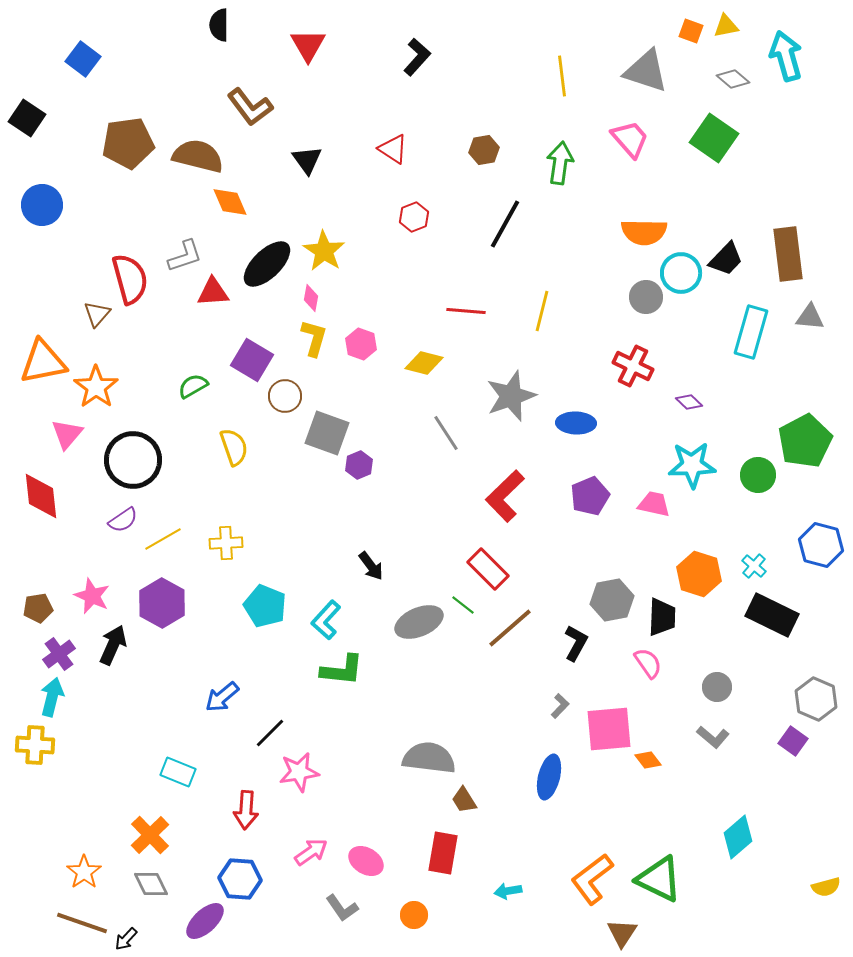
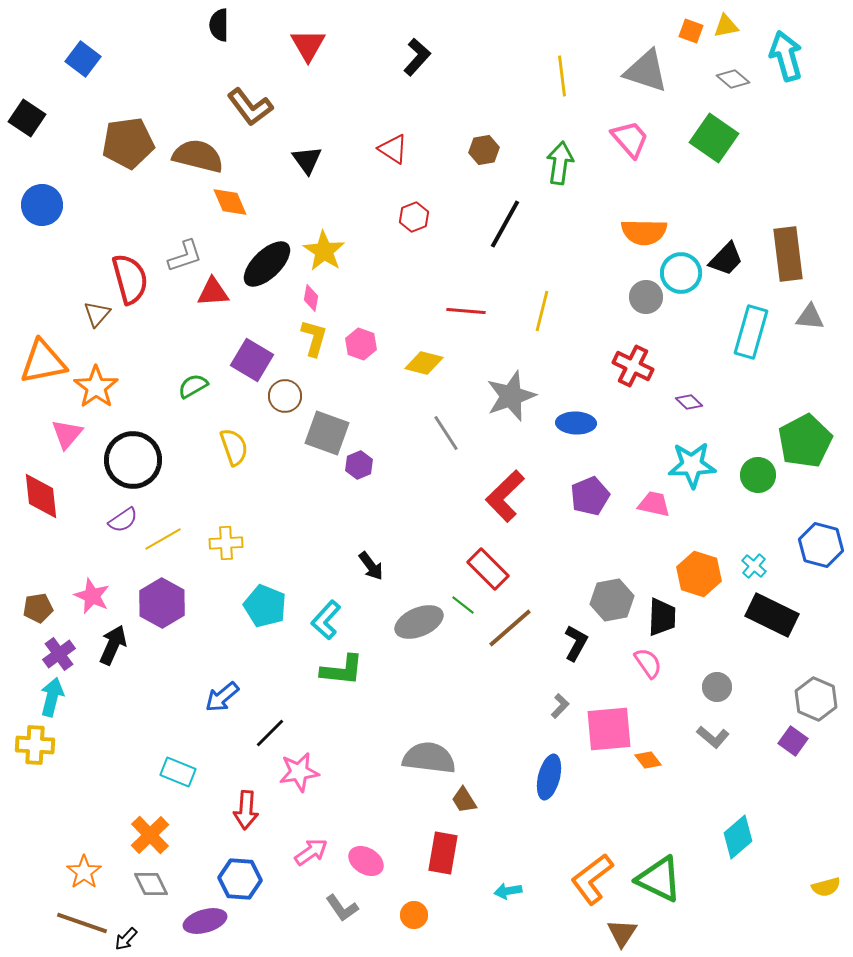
purple ellipse at (205, 921): rotated 27 degrees clockwise
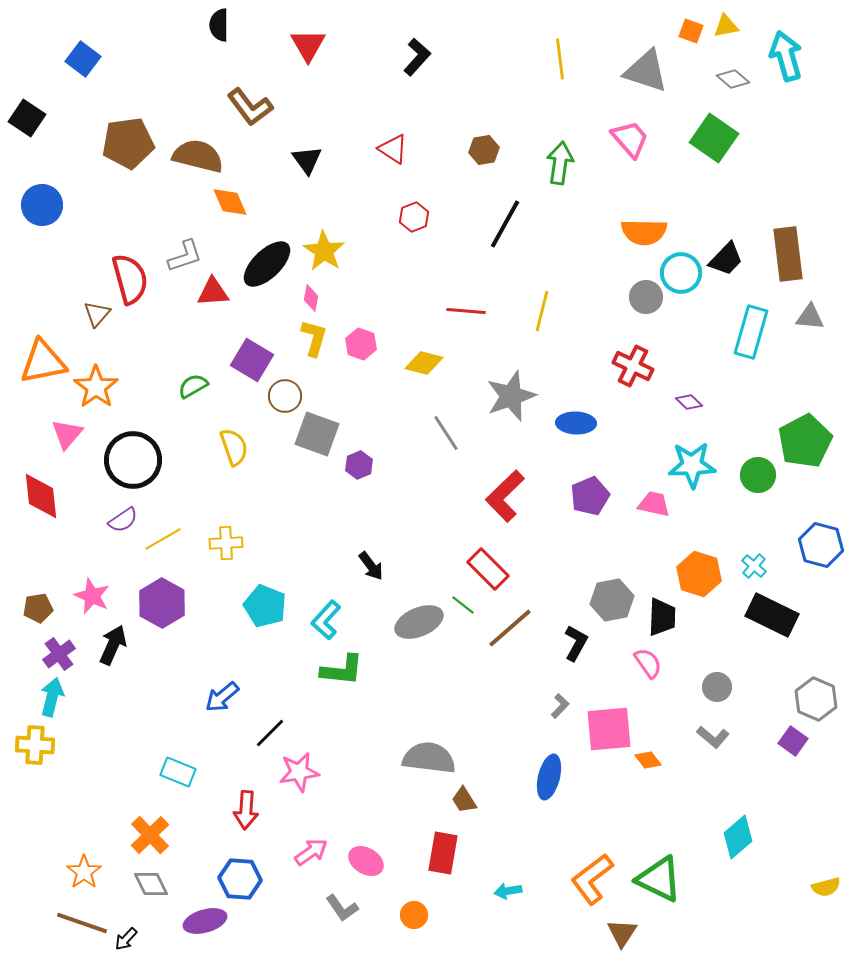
yellow line at (562, 76): moved 2 px left, 17 px up
gray square at (327, 433): moved 10 px left, 1 px down
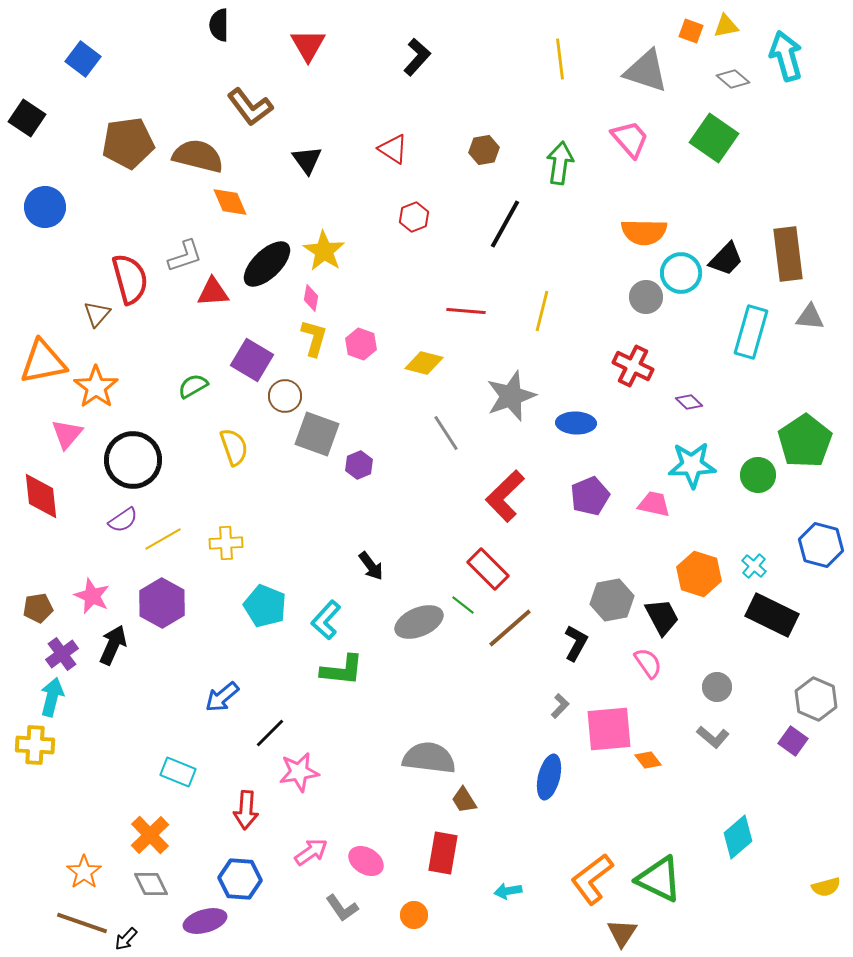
blue circle at (42, 205): moved 3 px right, 2 px down
green pentagon at (805, 441): rotated 6 degrees counterclockwise
black trapezoid at (662, 617): rotated 30 degrees counterclockwise
purple cross at (59, 654): moved 3 px right
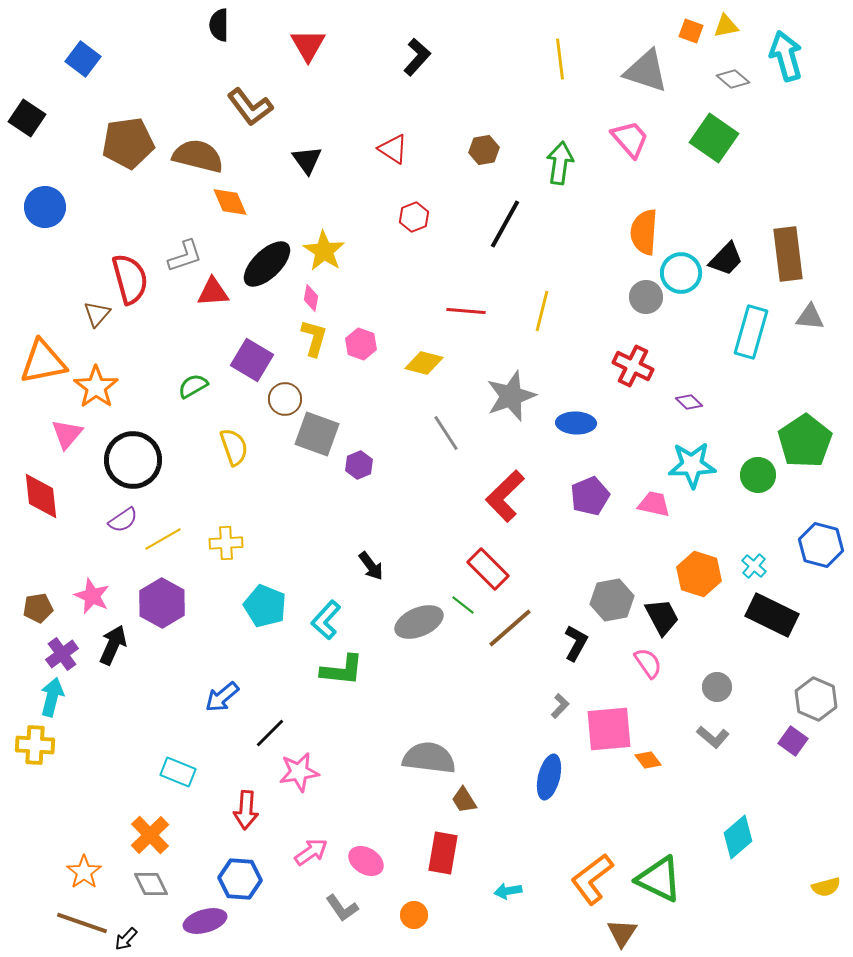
orange semicircle at (644, 232): rotated 93 degrees clockwise
brown circle at (285, 396): moved 3 px down
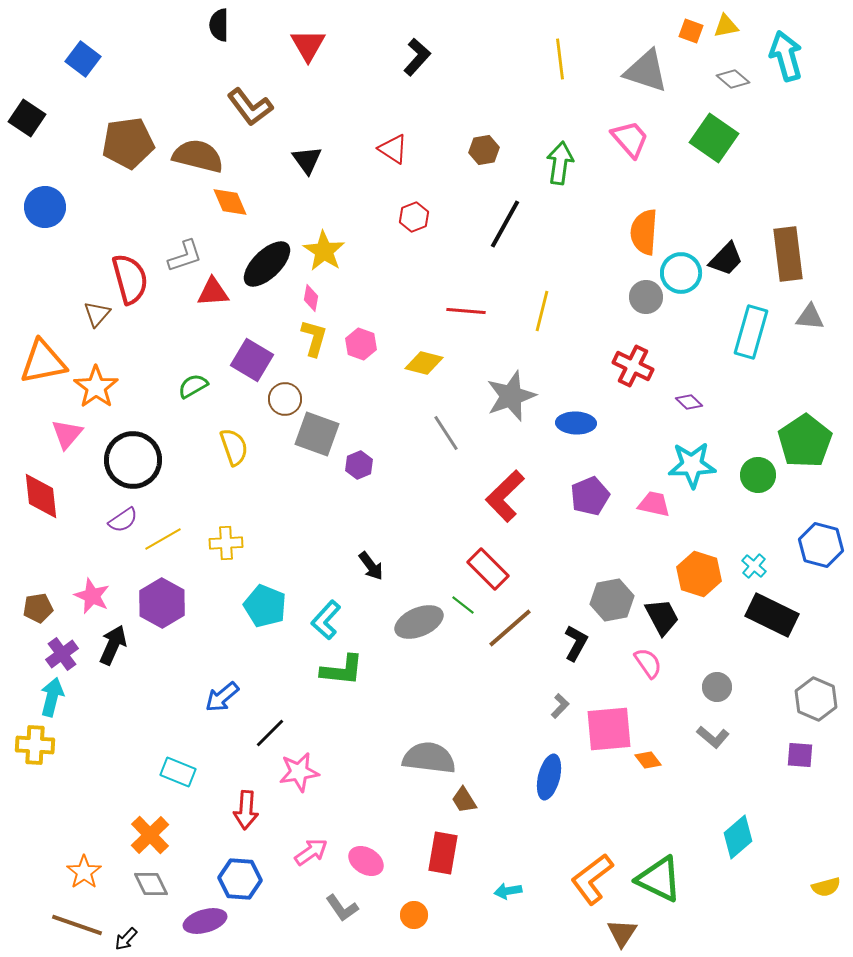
purple square at (793, 741): moved 7 px right, 14 px down; rotated 32 degrees counterclockwise
brown line at (82, 923): moved 5 px left, 2 px down
